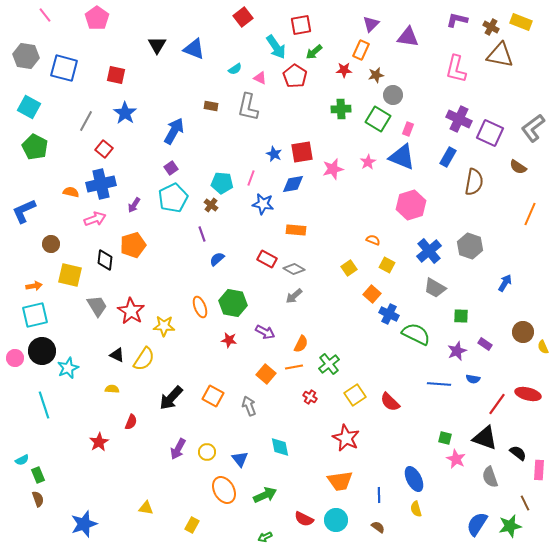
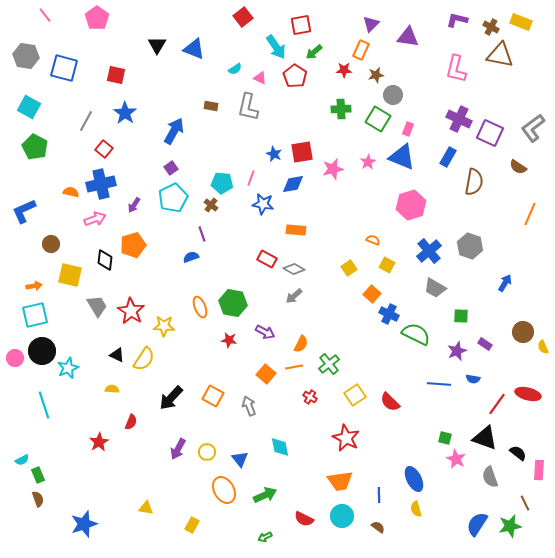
blue semicircle at (217, 259): moved 26 px left, 2 px up; rotated 21 degrees clockwise
cyan circle at (336, 520): moved 6 px right, 4 px up
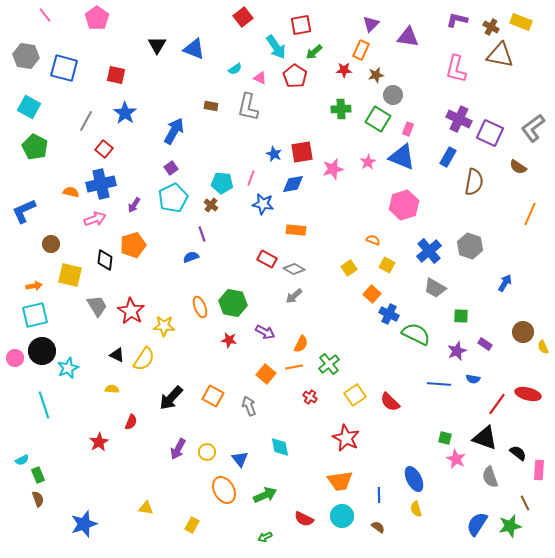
pink hexagon at (411, 205): moved 7 px left
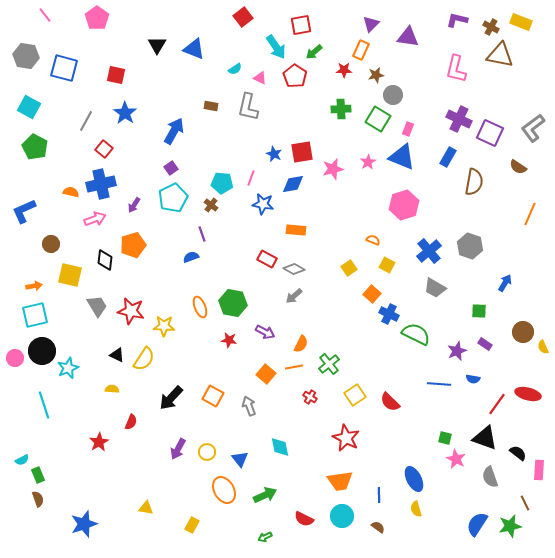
red star at (131, 311): rotated 20 degrees counterclockwise
green square at (461, 316): moved 18 px right, 5 px up
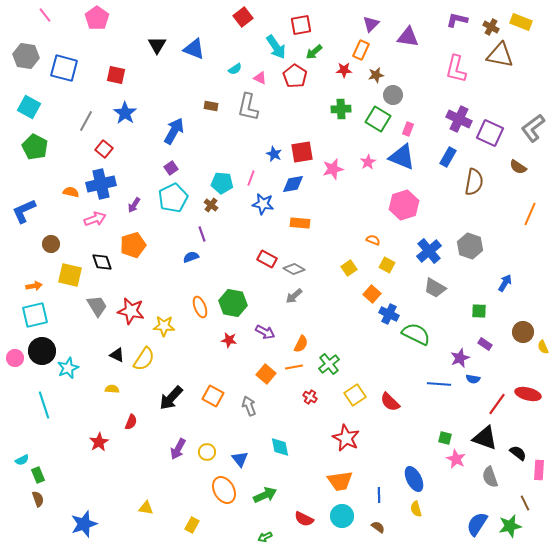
orange rectangle at (296, 230): moved 4 px right, 7 px up
black diamond at (105, 260): moved 3 px left, 2 px down; rotated 25 degrees counterclockwise
purple star at (457, 351): moved 3 px right, 7 px down
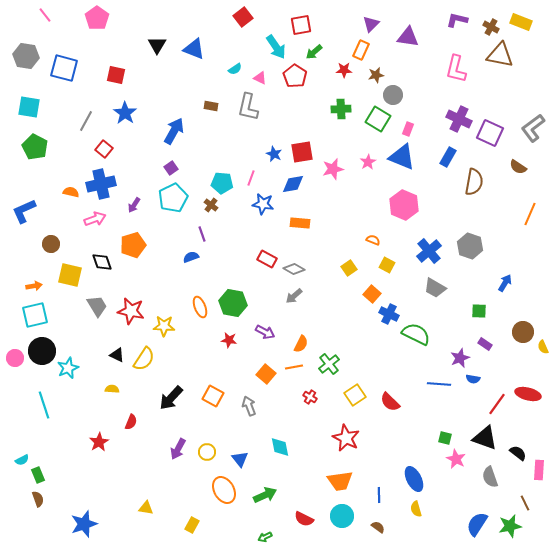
cyan square at (29, 107): rotated 20 degrees counterclockwise
pink hexagon at (404, 205): rotated 20 degrees counterclockwise
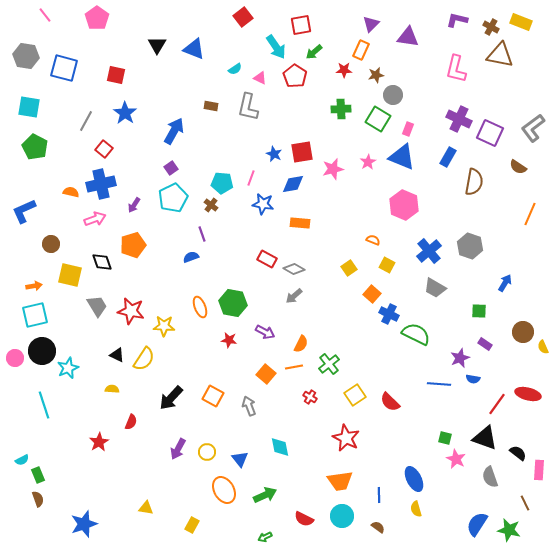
green star at (510, 526): moved 1 px left, 4 px down; rotated 25 degrees clockwise
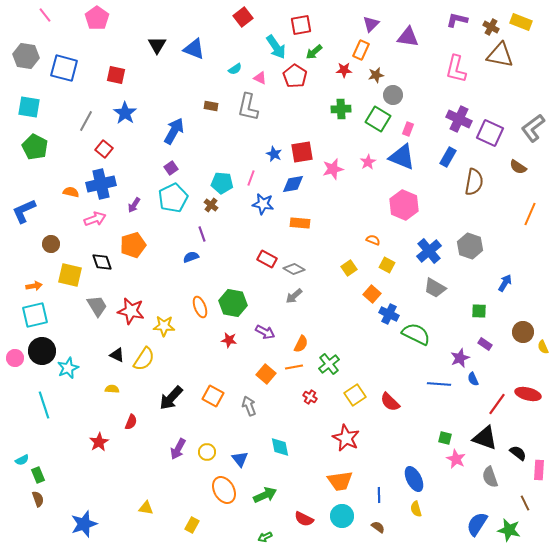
blue semicircle at (473, 379): rotated 56 degrees clockwise
